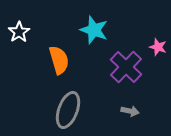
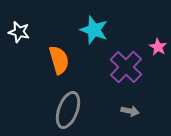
white star: rotated 25 degrees counterclockwise
pink star: rotated 12 degrees clockwise
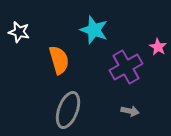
purple cross: rotated 16 degrees clockwise
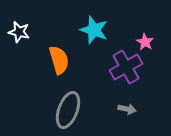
pink star: moved 13 px left, 5 px up
gray arrow: moved 3 px left, 2 px up
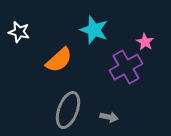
orange semicircle: rotated 64 degrees clockwise
gray arrow: moved 18 px left, 8 px down
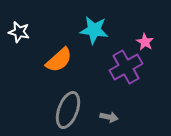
cyan star: rotated 12 degrees counterclockwise
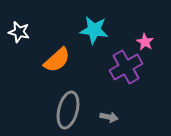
orange semicircle: moved 2 px left
gray ellipse: rotated 6 degrees counterclockwise
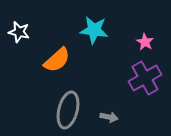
purple cross: moved 19 px right, 11 px down
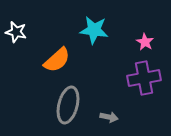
white star: moved 3 px left
purple cross: moved 1 px left; rotated 20 degrees clockwise
gray ellipse: moved 5 px up
